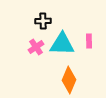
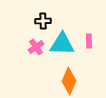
orange diamond: moved 1 px down
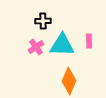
cyan triangle: moved 1 px down
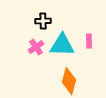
orange diamond: rotated 8 degrees counterclockwise
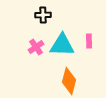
black cross: moved 6 px up
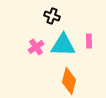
black cross: moved 9 px right, 1 px down; rotated 21 degrees clockwise
cyan triangle: moved 1 px right
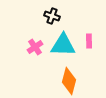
pink cross: moved 1 px left
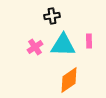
black cross: rotated 28 degrees counterclockwise
orange diamond: moved 1 px up; rotated 40 degrees clockwise
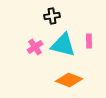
cyan triangle: rotated 12 degrees clockwise
orange diamond: rotated 56 degrees clockwise
